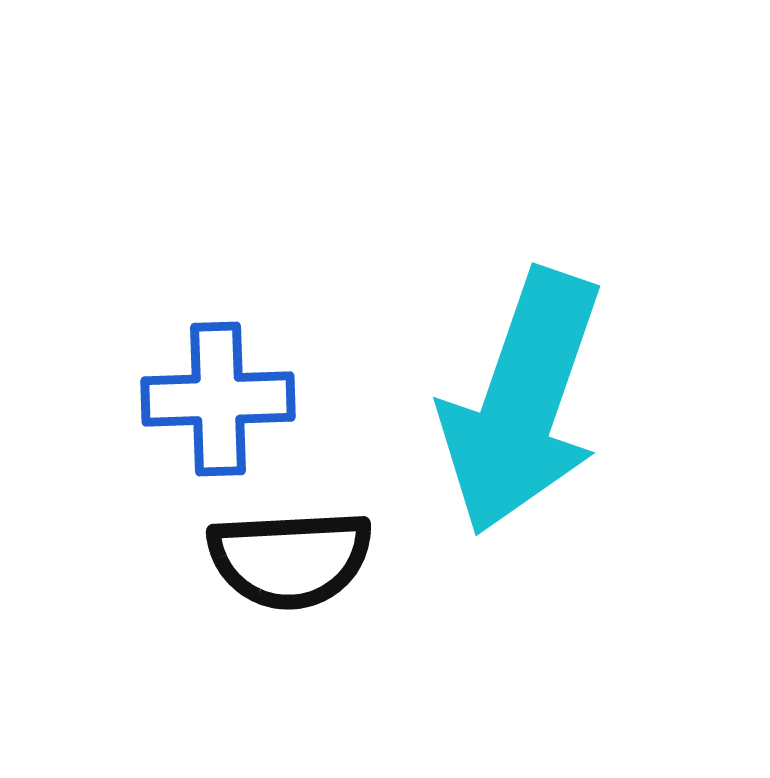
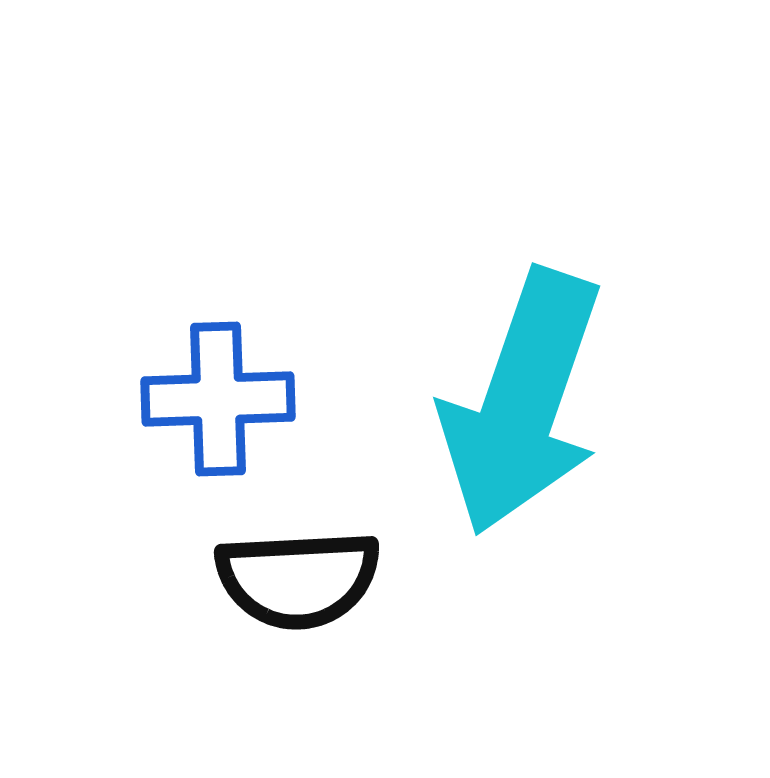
black semicircle: moved 8 px right, 20 px down
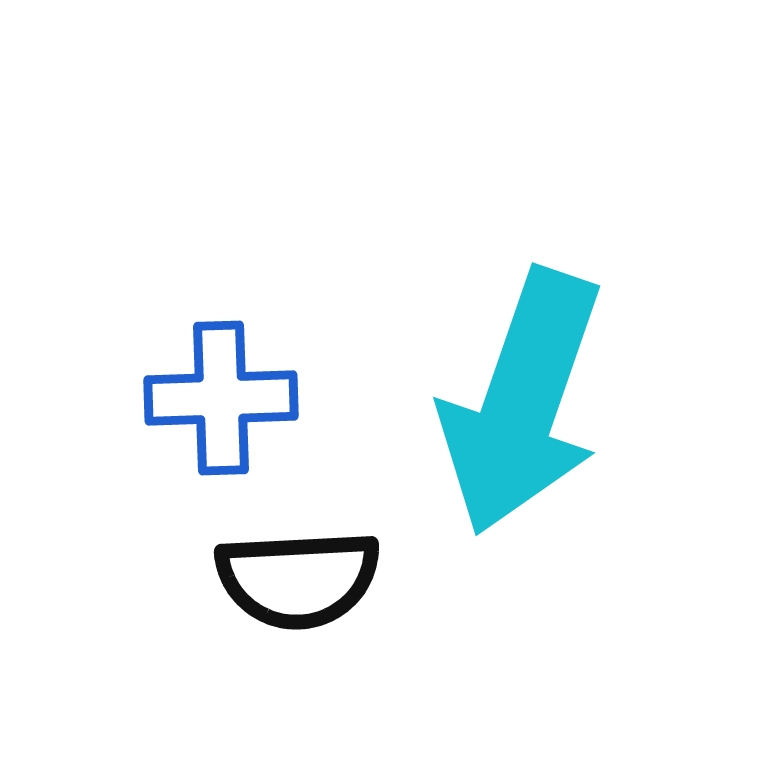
blue cross: moved 3 px right, 1 px up
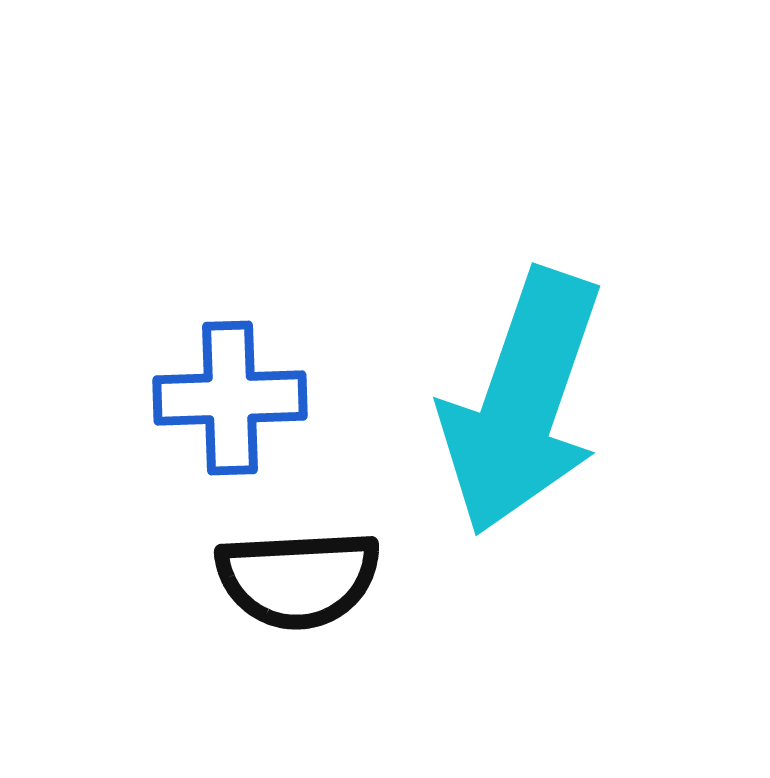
blue cross: moved 9 px right
